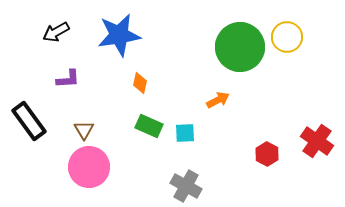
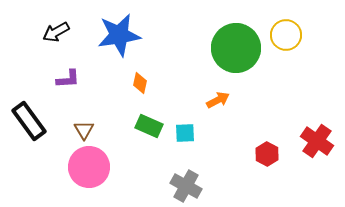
yellow circle: moved 1 px left, 2 px up
green circle: moved 4 px left, 1 px down
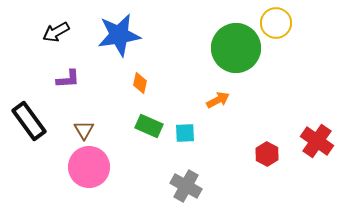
yellow circle: moved 10 px left, 12 px up
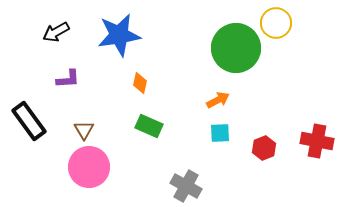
cyan square: moved 35 px right
red cross: rotated 24 degrees counterclockwise
red hexagon: moved 3 px left, 6 px up; rotated 10 degrees clockwise
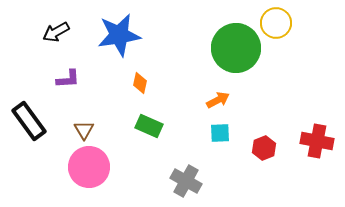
gray cross: moved 5 px up
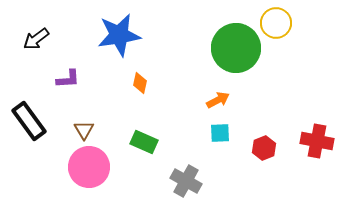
black arrow: moved 20 px left, 7 px down; rotated 8 degrees counterclockwise
green rectangle: moved 5 px left, 16 px down
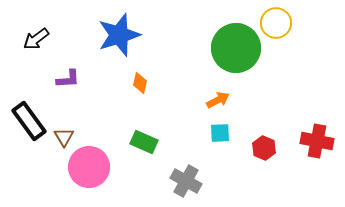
blue star: rotated 9 degrees counterclockwise
brown triangle: moved 20 px left, 7 px down
red hexagon: rotated 15 degrees counterclockwise
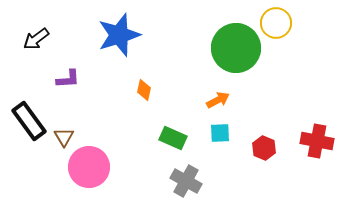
orange diamond: moved 4 px right, 7 px down
green rectangle: moved 29 px right, 4 px up
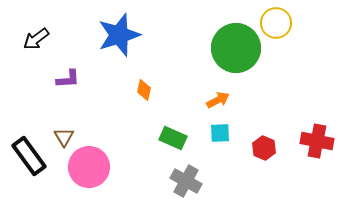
black rectangle: moved 35 px down
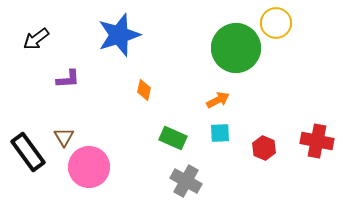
black rectangle: moved 1 px left, 4 px up
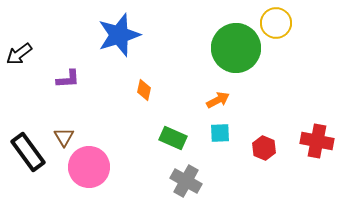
black arrow: moved 17 px left, 15 px down
